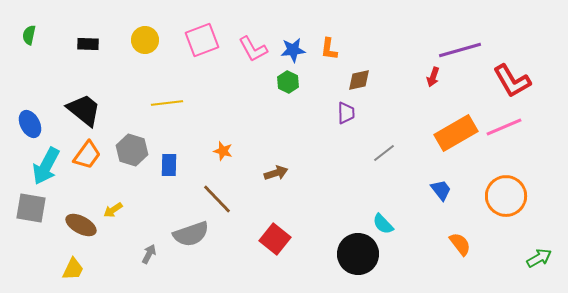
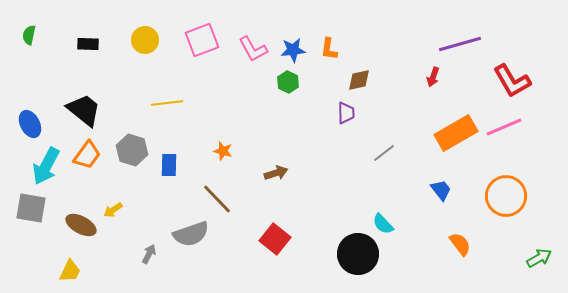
purple line: moved 6 px up
yellow trapezoid: moved 3 px left, 2 px down
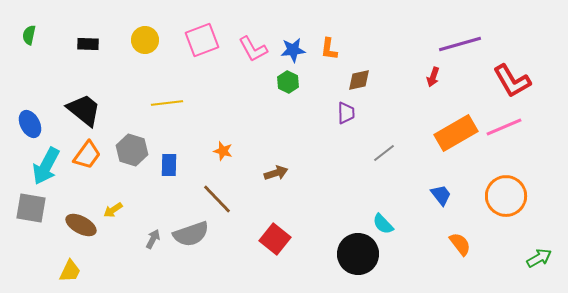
blue trapezoid: moved 5 px down
gray arrow: moved 4 px right, 15 px up
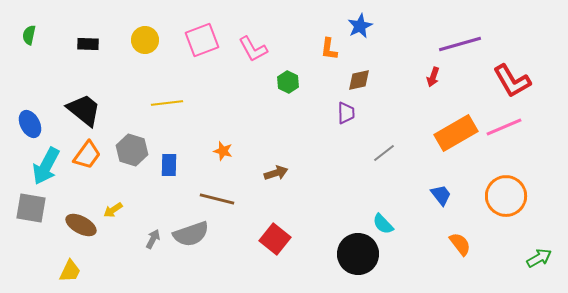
blue star: moved 67 px right, 24 px up; rotated 20 degrees counterclockwise
brown line: rotated 32 degrees counterclockwise
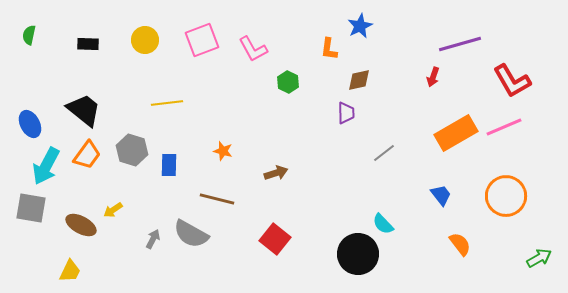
gray semicircle: rotated 48 degrees clockwise
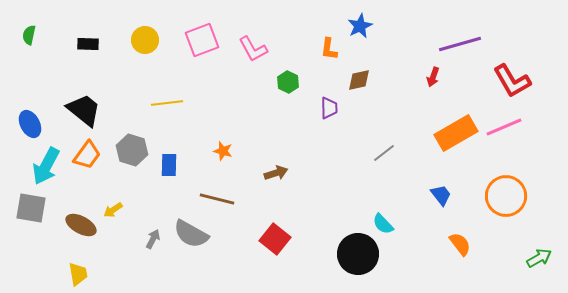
purple trapezoid: moved 17 px left, 5 px up
yellow trapezoid: moved 8 px right, 3 px down; rotated 35 degrees counterclockwise
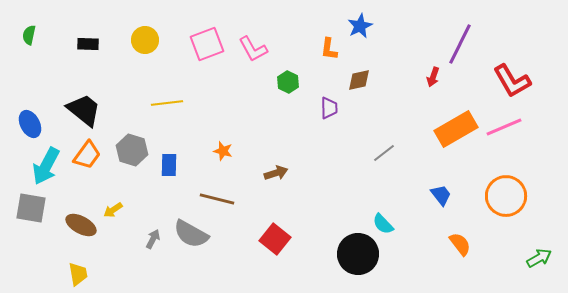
pink square: moved 5 px right, 4 px down
purple line: rotated 48 degrees counterclockwise
orange rectangle: moved 4 px up
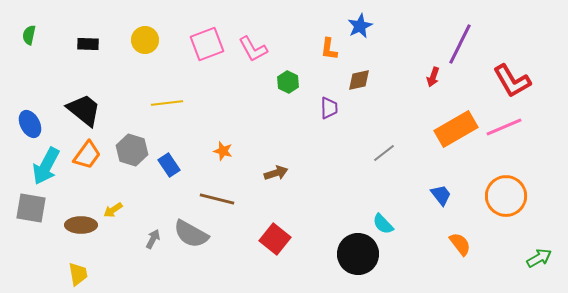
blue rectangle: rotated 35 degrees counterclockwise
brown ellipse: rotated 28 degrees counterclockwise
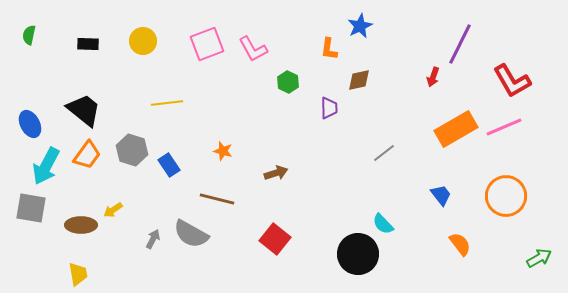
yellow circle: moved 2 px left, 1 px down
